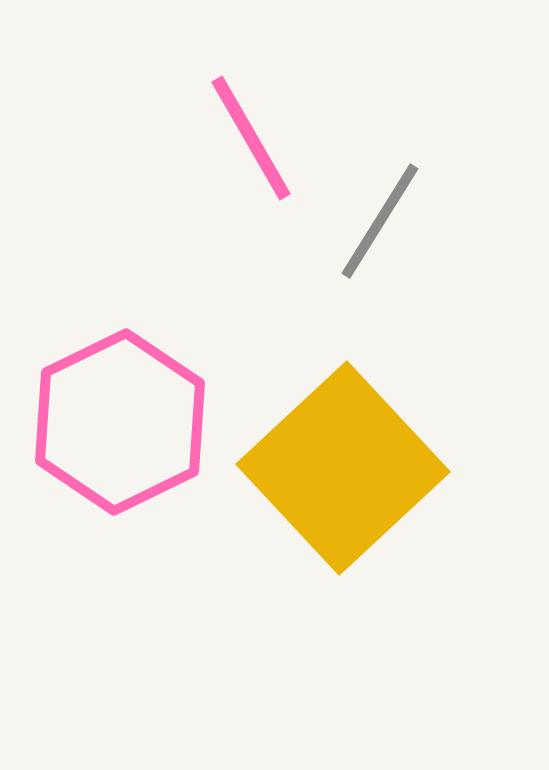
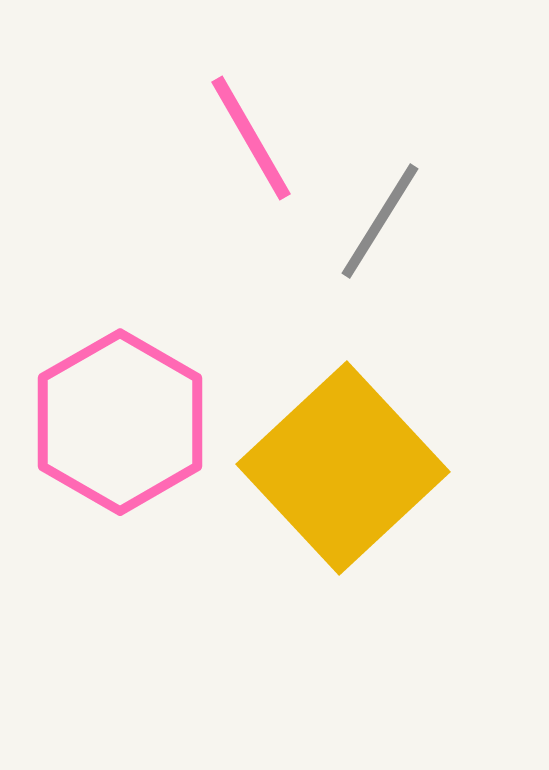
pink hexagon: rotated 4 degrees counterclockwise
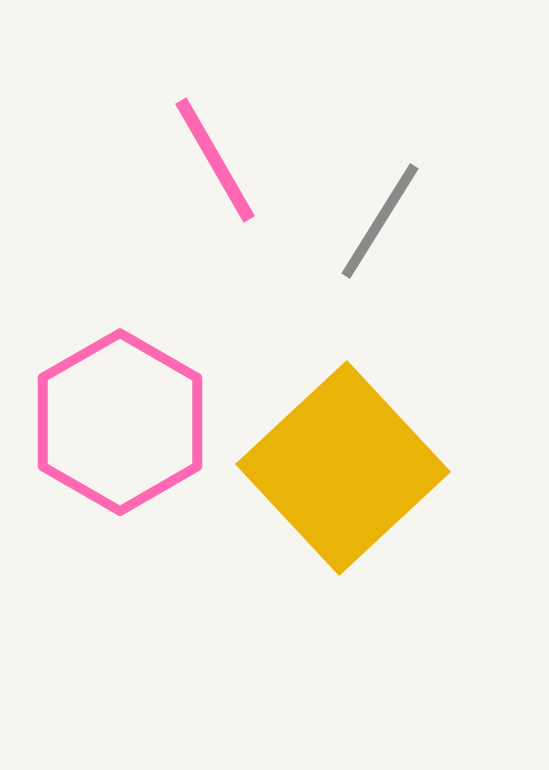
pink line: moved 36 px left, 22 px down
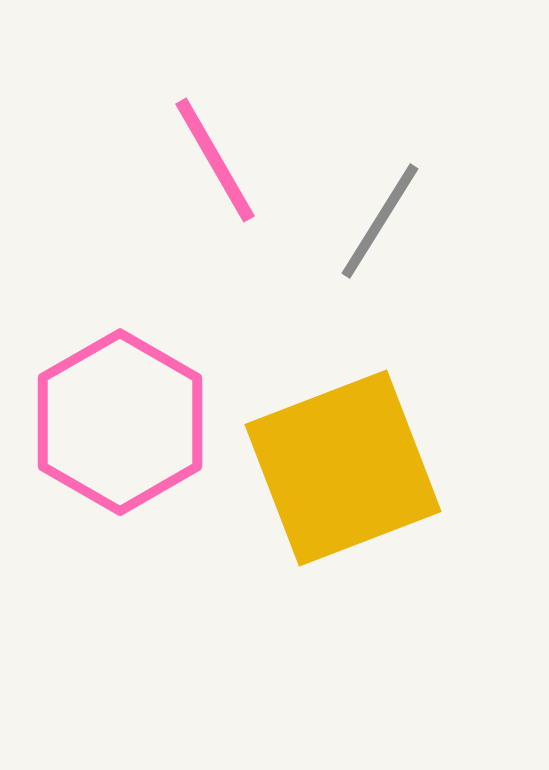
yellow square: rotated 22 degrees clockwise
